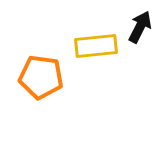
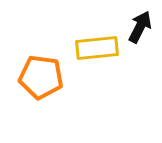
yellow rectangle: moved 1 px right, 2 px down
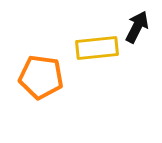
black arrow: moved 3 px left
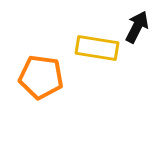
yellow rectangle: rotated 15 degrees clockwise
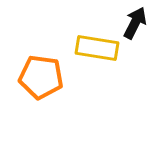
black arrow: moved 2 px left, 4 px up
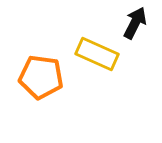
yellow rectangle: moved 6 px down; rotated 15 degrees clockwise
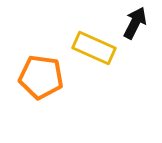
yellow rectangle: moved 3 px left, 6 px up
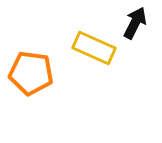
orange pentagon: moved 10 px left, 4 px up
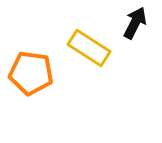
yellow rectangle: moved 5 px left; rotated 9 degrees clockwise
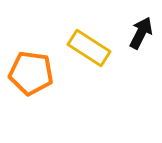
black arrow: moved 6 px right, 10 px down
